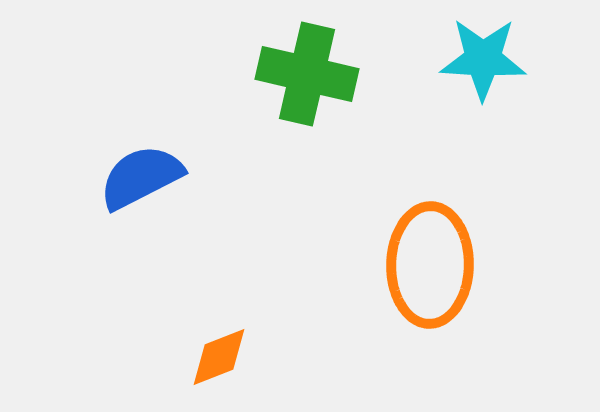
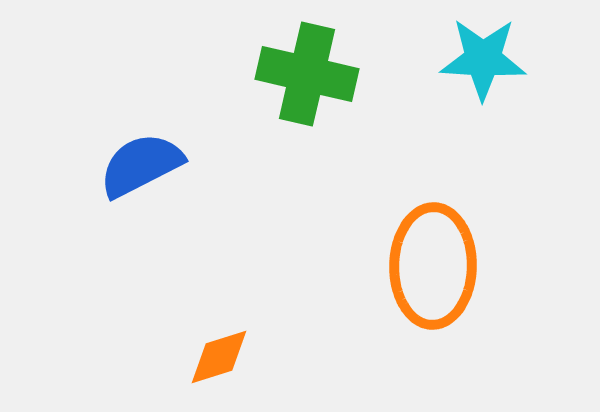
blue semicircle: moved 12 px up
orange ellipse: moved 3 px right, 1 px down
orange diamond: rotated 4 degrees clockwise
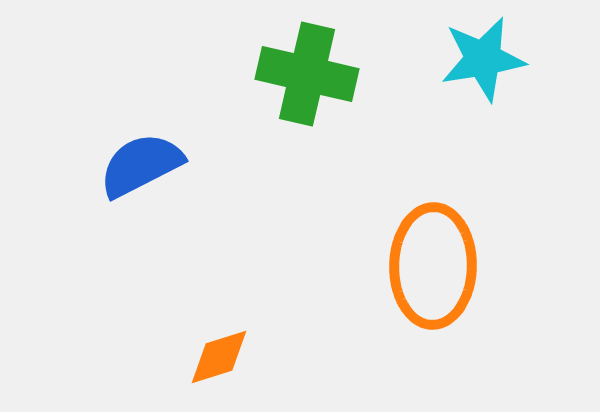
cyan star: rotated 12 degrees counterclockwise
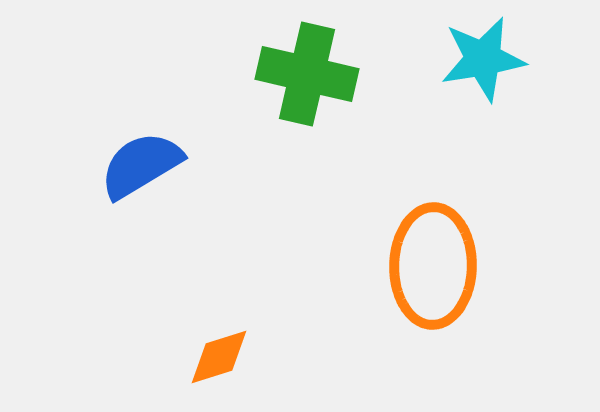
blue semicircle: rotated 4 degrees counterclockwise
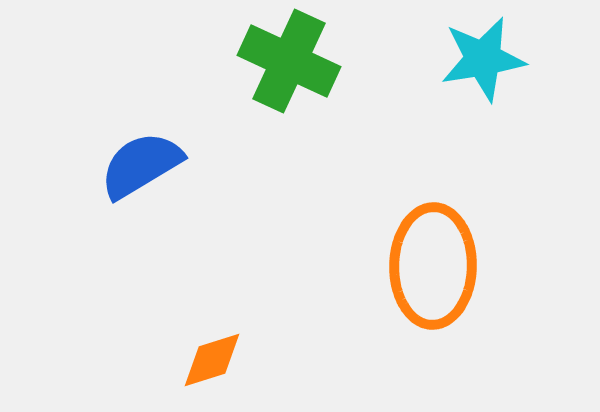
green cross: moved 18 px left, 13 px up; rotated 12 degrees clockwise
orange diamond: moved 7 px left, 3 px down
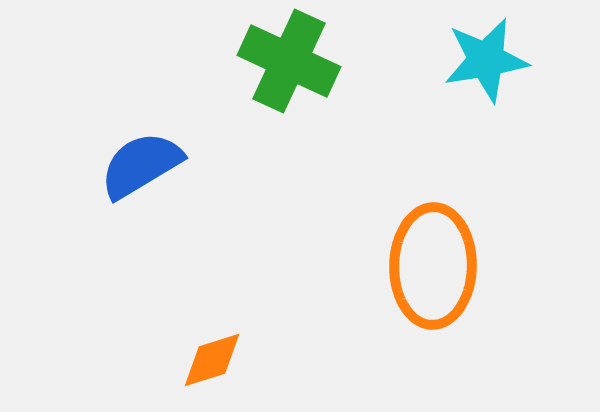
cyan star: moved 3 px right, 1 px down
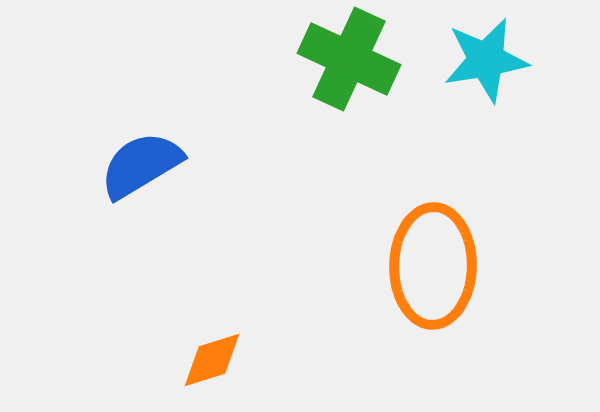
green cross: moved 60 px right, 2 px up
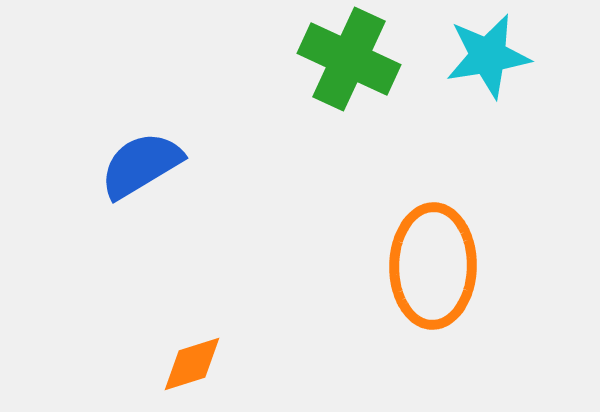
cyan star: moved 2 px right, 4 px up
orange diamond: moved 20 px left, 4 px down
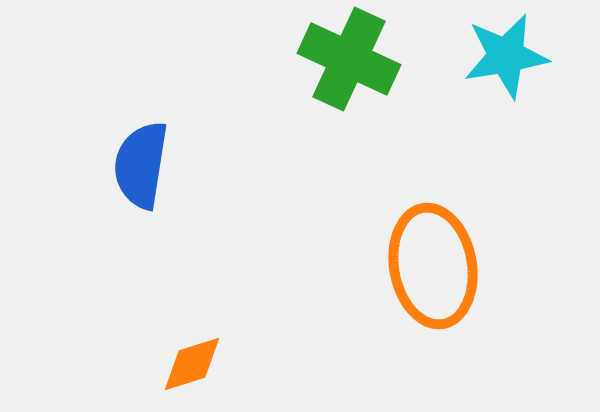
cyan star: moved 18 px right
blue semicircle: rotated 50 degrees counterclockwise
orange ellipse: rotated 11 degrees counterclockwise
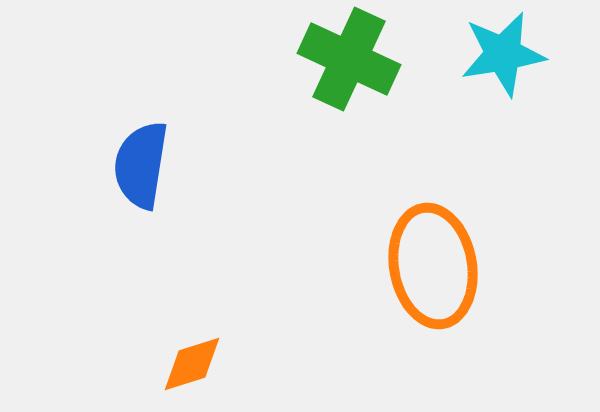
cyan star: moved 3 px left, 2 px up
